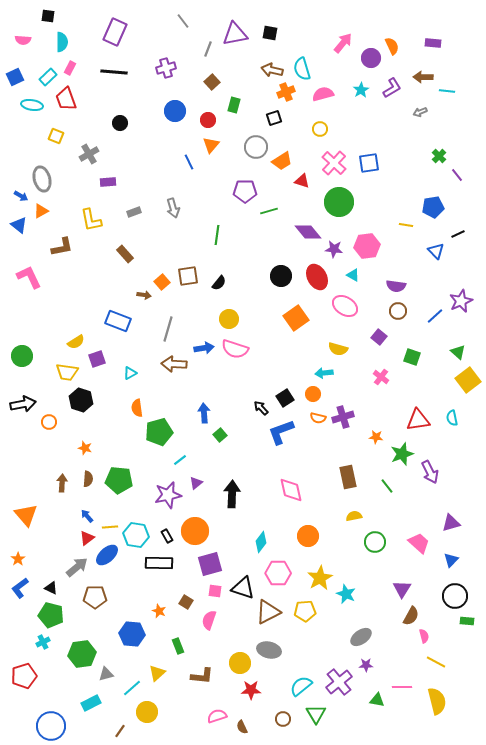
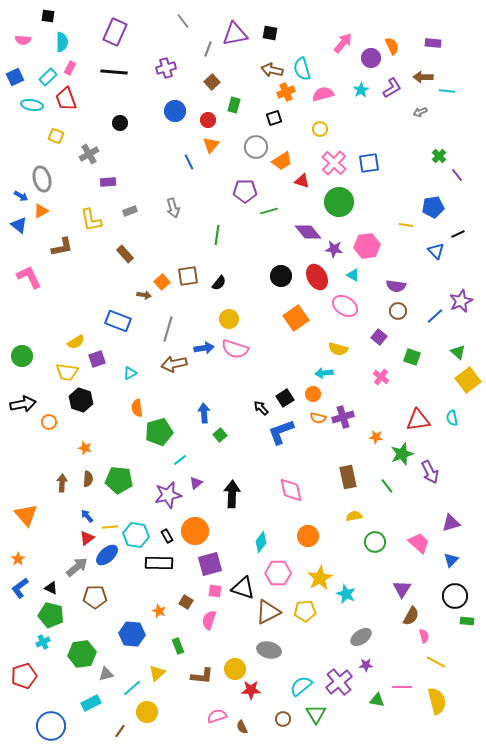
gray rectangle at (134, 212): moved 4 px left, 1 px up
brown arrow at (174, 364): rotated 15 degrees counterclockwise
yellow circle at (240, 663): moved 5 px left, 6 px down
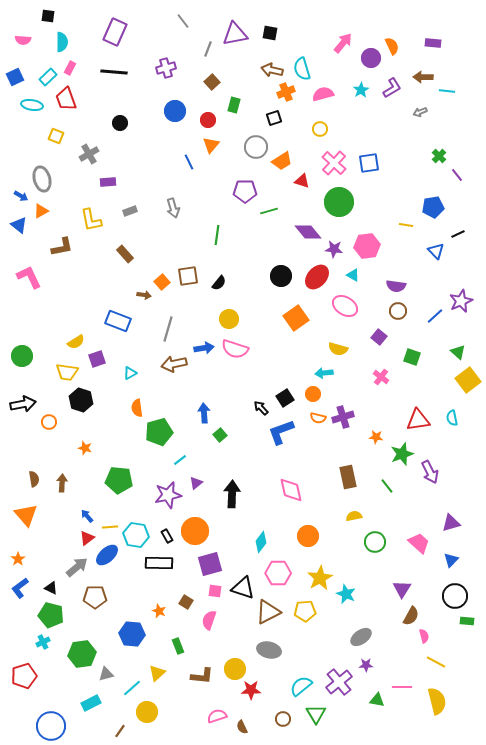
red ellipse at (317, 277): rotated 70 degrees clockwise
brown semicircle at (88, 479): moved 54 px left; rotated 14 degrees counterclockwise
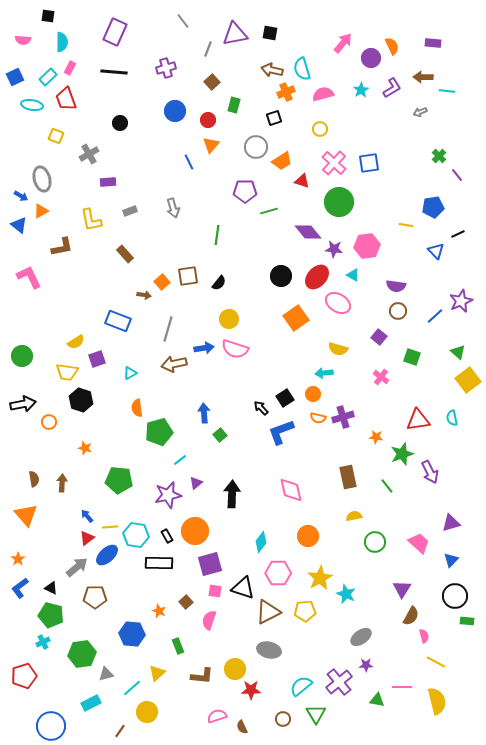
pink ellipse at (345, 306): moved 7 px left, 3 px up
brown square at (186, 602): rotated 16 degrees clockwise
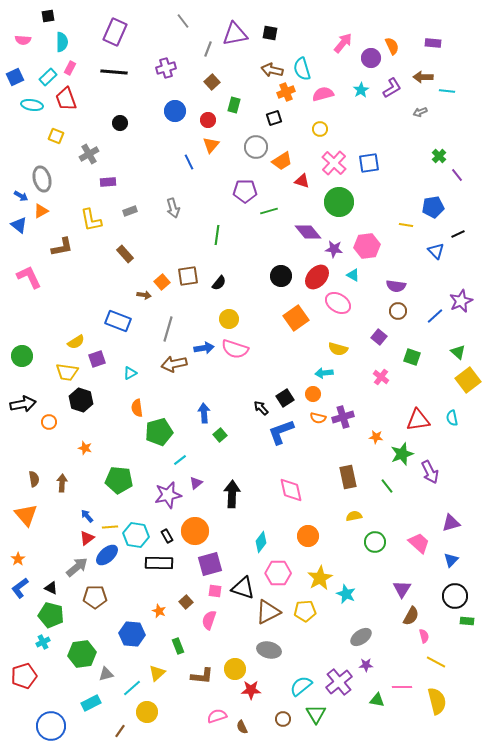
black square at (48, 16): rotated 16 degrees counterclockwise
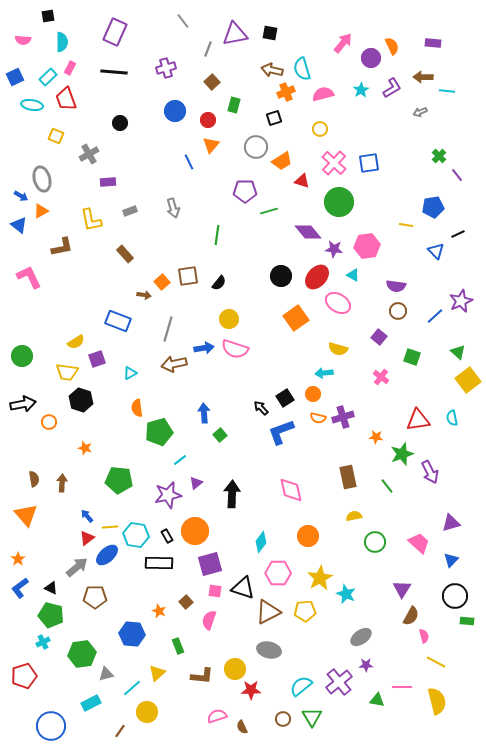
green triangle at (316, 714): moved 4 px left, 3 px down
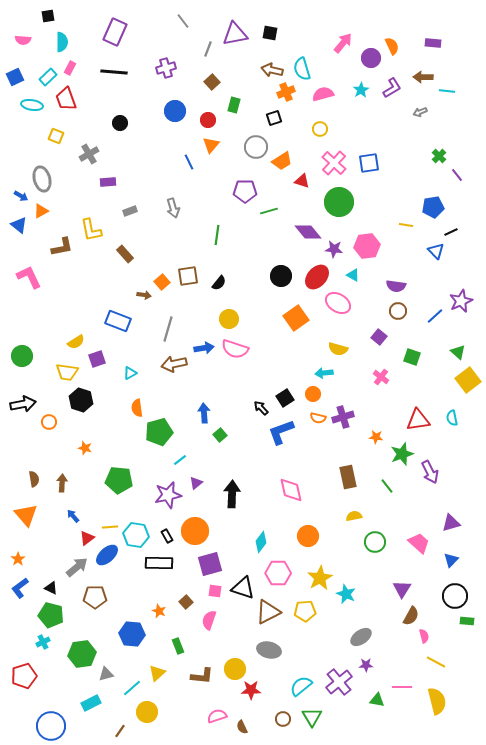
yellow L-shape at (91, 220): moved 10 px down
black line at (458, 234): moved 7 px left, 2 px up
blue arrow at (87, 516): moved 14 px left
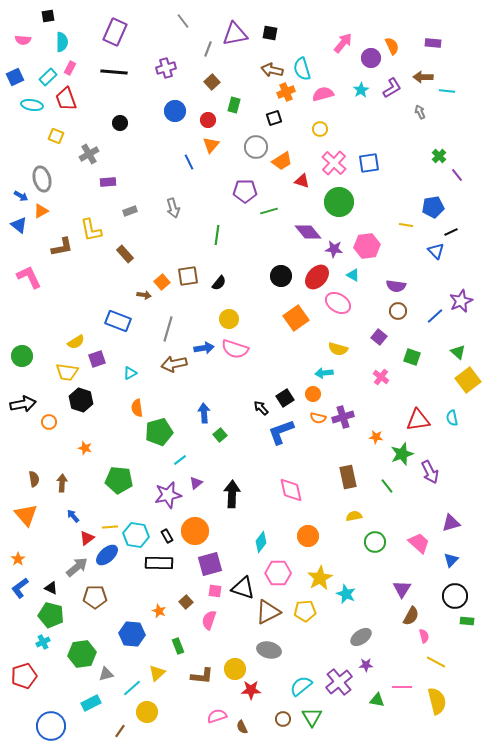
gray arrow at (420, 112): rotated 88 degrees clockwise
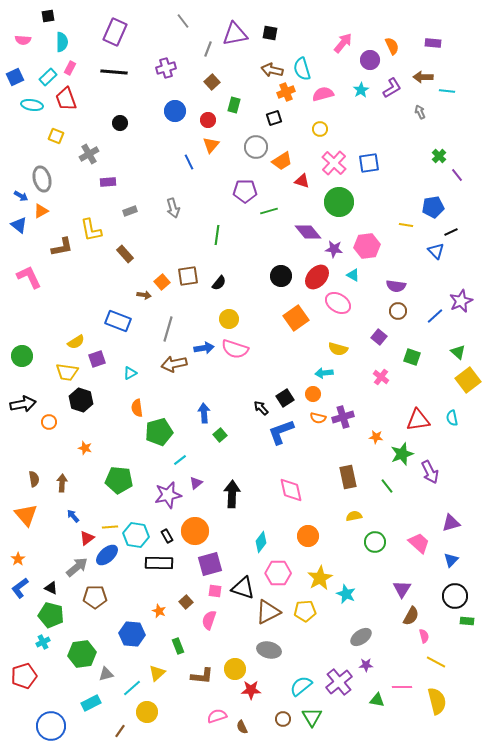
purple circle at (371, 58): moved 1 px left, 2 px down
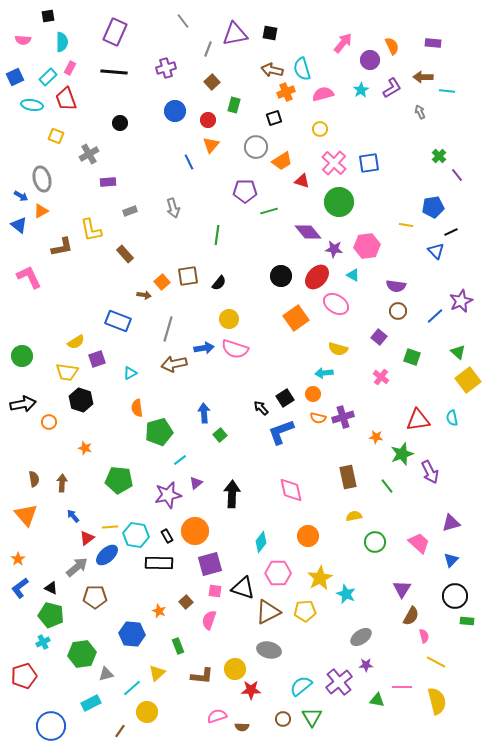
pink ellipse at (338, 303): moved 2 px left, 1 px down
brown semicircle at (242, 727): rotated 64 degrees counterclockwise
